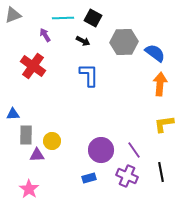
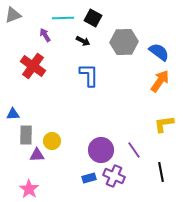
blue semicircle: moved 4 px right, 1 px up
orange arrow: moved 3 px up; rotated 30 degrees clockwise
purple cross: moved 13 px left
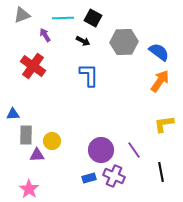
gray triangle: moved 9 px right
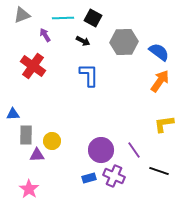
black line: moved 2 px left, 1 px up; rotated 60 degrees counterclockwise
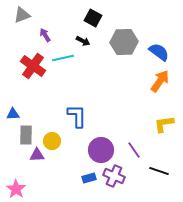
cyan line: moved 40 px down; rotated 10 degrees counterclockwise
blue L-shape: moved 12 px left, 41 px down
pink star: moved 13 px left
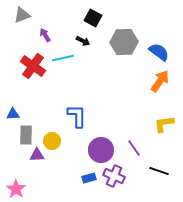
purple line: moved 2 px up
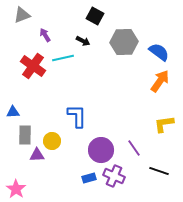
black square: moved 2 px right, 2 px up
blue triangle: moved 2 px up
gray rectangle: moved 1 px left
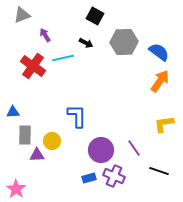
black arrow: moved 3 px right, 2 px down
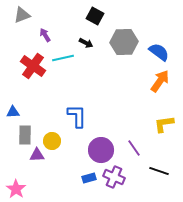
purple cross: moved 1 px down
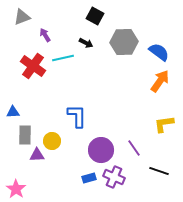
gray triangle: moved 2 px down
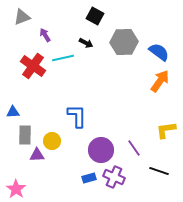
yellow L-shape: moved 2 px right, 6 px down
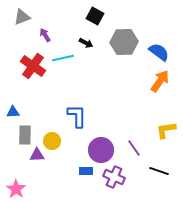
blue rectangle: moved 3 px left, 7 px up; rotated 16 degrees clockwise
